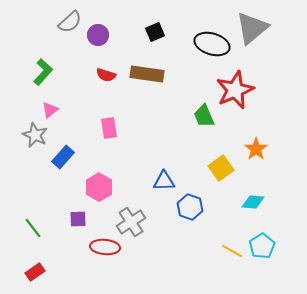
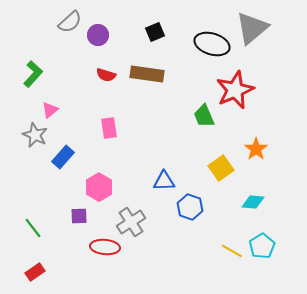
green L-shape: moved 10 px left, 2 px down
purple square: moved 1 px right, 3 px up
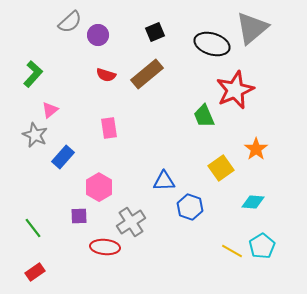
brown rectangle: rotated 48 degrees counterclockwise
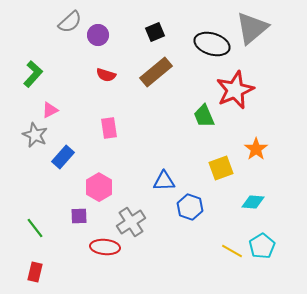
brown rectangle: moved 9 px right, 2 px up
pink triangle: rotated 12 degrees clockwise
yellow square: rotated 15 degrees clockwise
green line: moved 2 px right
red rectangle: rotated 42 degrees counterclockwise
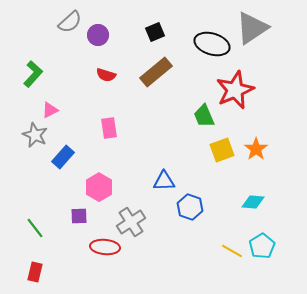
gray triangle: rotated 6 degrees clockwise
yellow square: moved 1 px right, 18 px up
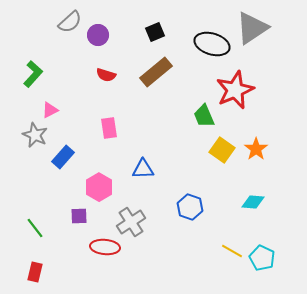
yellow square: rotated 35 degrees counterclockwise
blue triangle: moved 21 px left, 12 px up
cyan pentagon: moved 12 px down; rotated 15 degrees counterclockwise
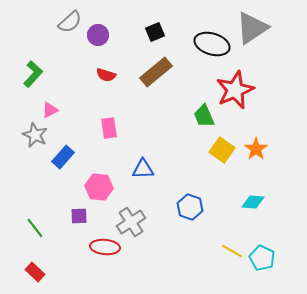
pink hexagon: rotated 24 degrees counterclockwise
red rectangle: rotated 60 degrees counterclockwise
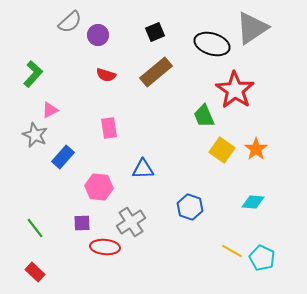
red star: rotated 15 degrees counterclockwise
purple square: moved 3 px right, 7 px down
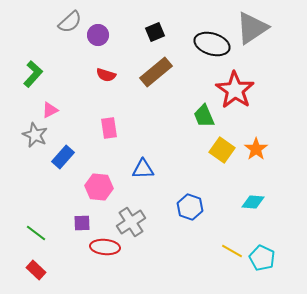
green line: moved 1 px right, 5 px down; rotated 15 degrees counterclockwise
red rectangle: moved 1 px right, 2 px up
